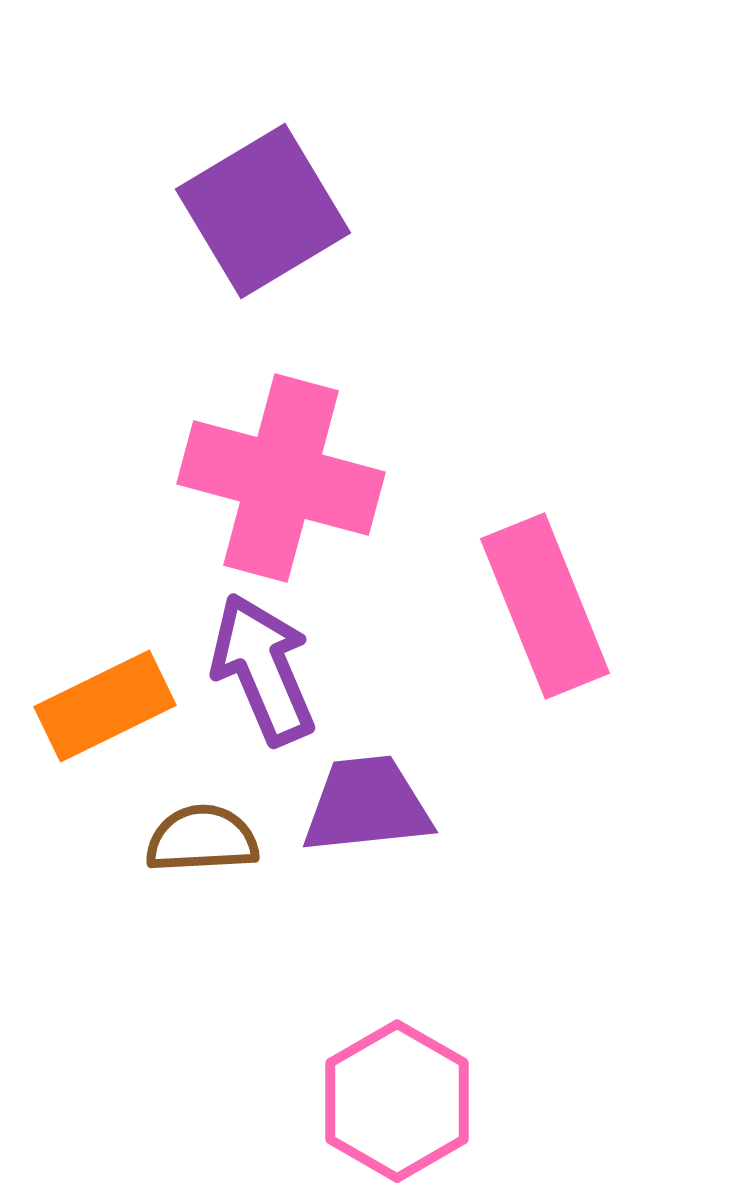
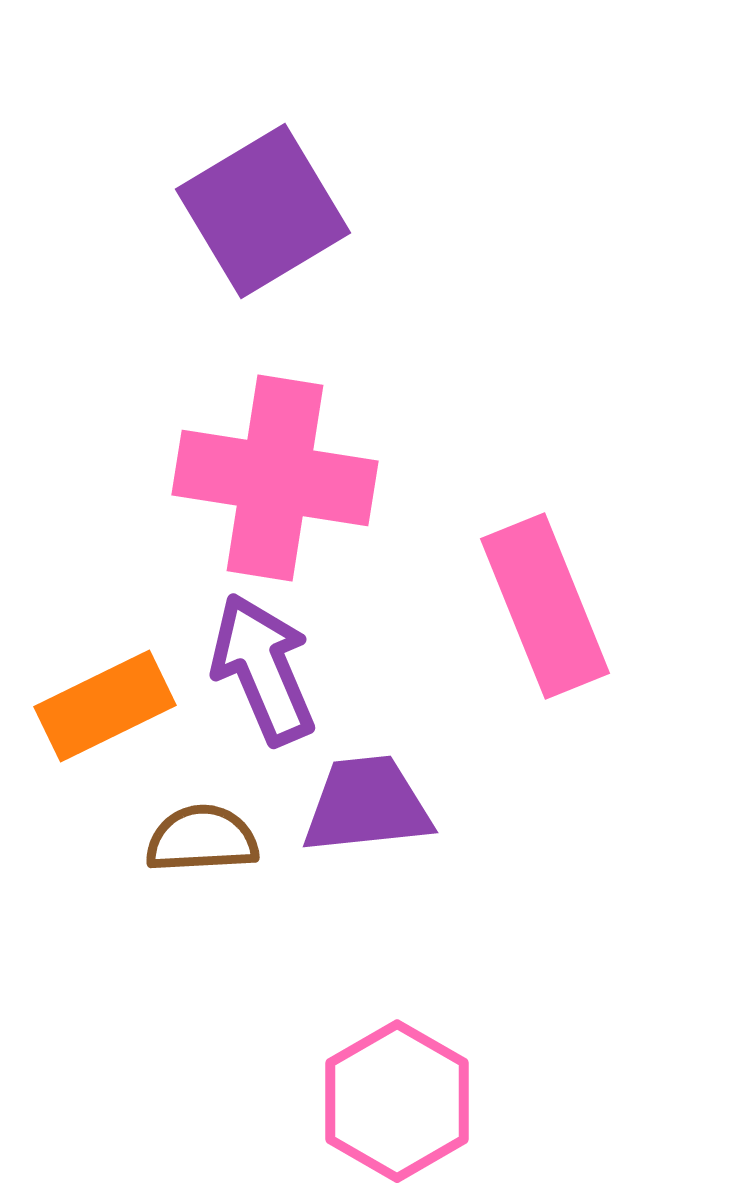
pink cross: moved 6 px left; rotated 6 degrees counterclockwise
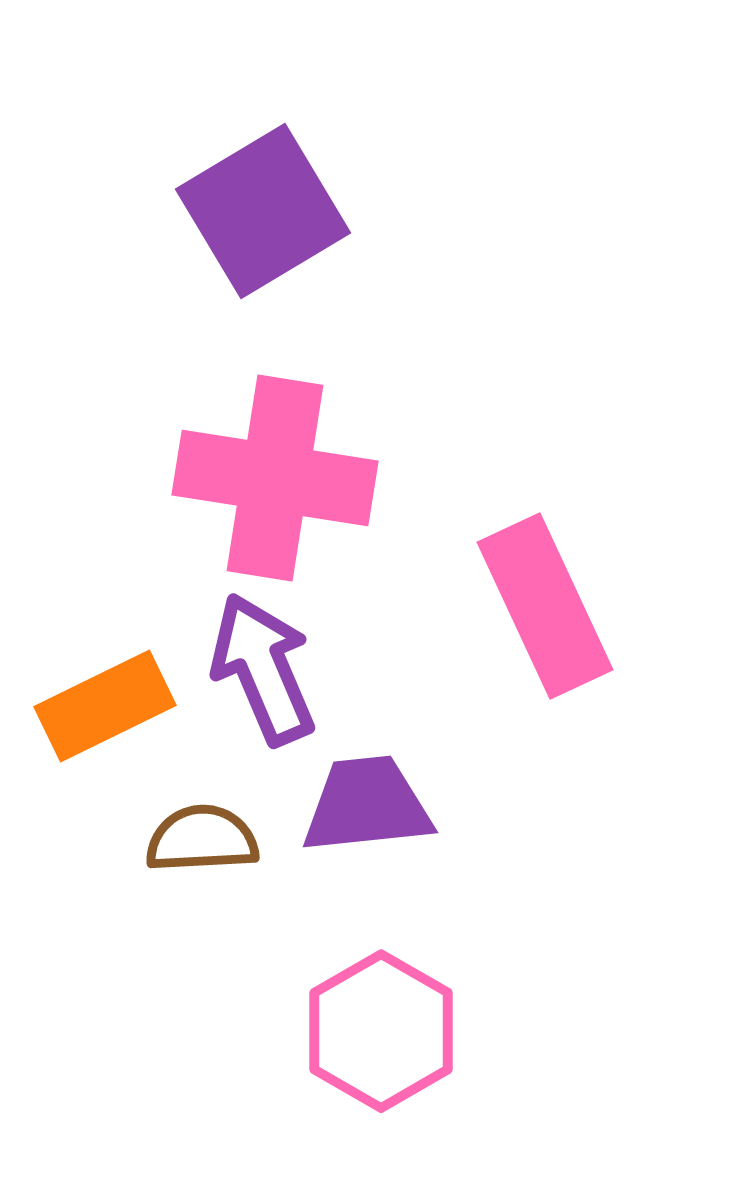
pink rectangle: rotated 3 degrees counterclockwise
pink hexagon: moved 16 px left, 70 px up
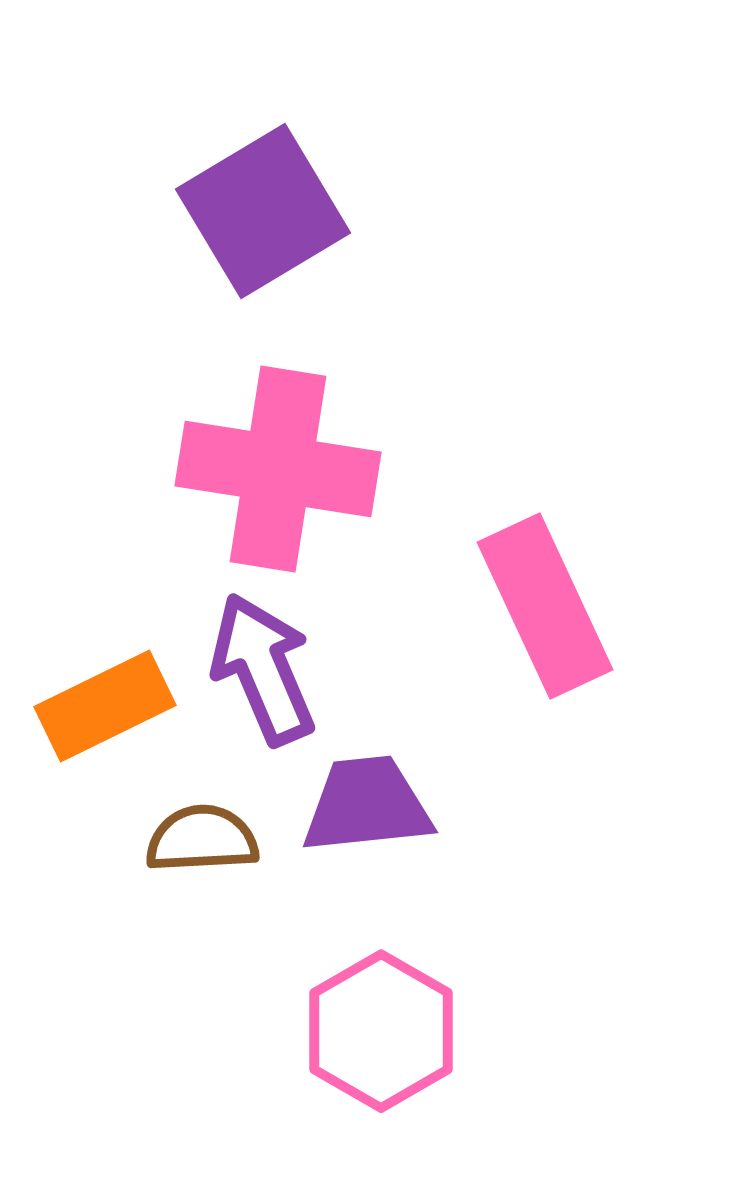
pink cross: moved 3 px right, 9 px up
